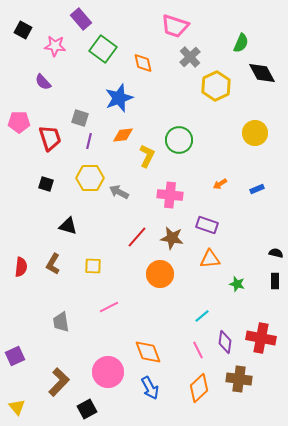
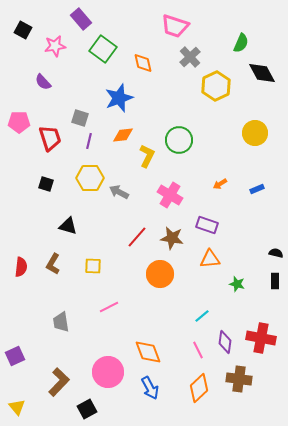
pink star at (55, 46): rotated 15 degrees counterclockwise
pink cross at (170, 195): rotated 25 degrees clockwise
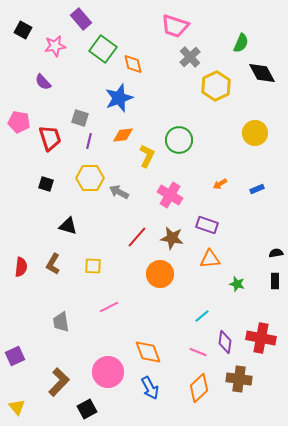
orange diamond at (143, 63): moved 10 px left, 1 px down
pink pentagon at (19, 122): rotated 10 degrees clockwise
black semicircle at (276, 253): rotated 24 degrees counterclockwise
pink line at (198, 350): moved 2 px down; rotated 42 degrees counterclockwise
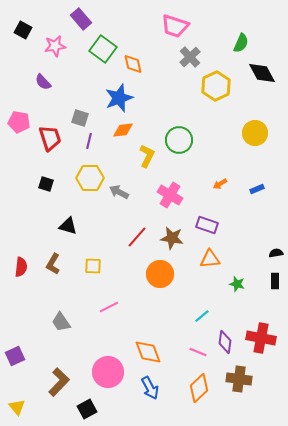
orange diamond at (123, 135): moved 5 px up
gray trapezoid at (61, 322): rotated 25 degrees counterclockwise
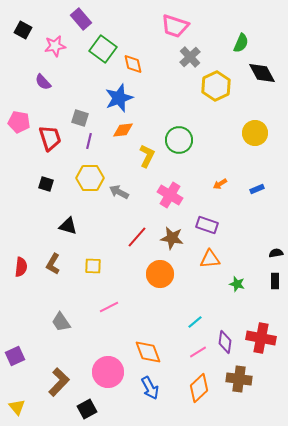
cyan line at (202, 316): moved 7 px left, 6 px down
pink line at (198, 352): rotated 54 degrees counterclockwise
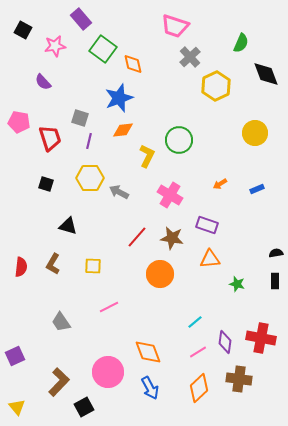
black diamond at (262, 73): moved 4 px right, 1 px down; rotated 8 degrees clockwise
black square at (87, 409): moved 3 px left, 2 px up
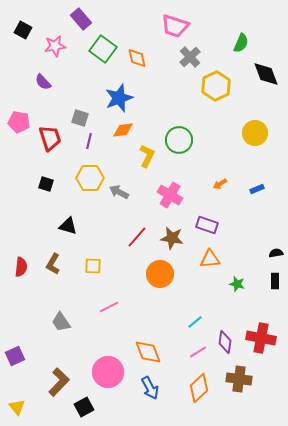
orange diamond at (133, 64): moved 4 px right, 6 px up
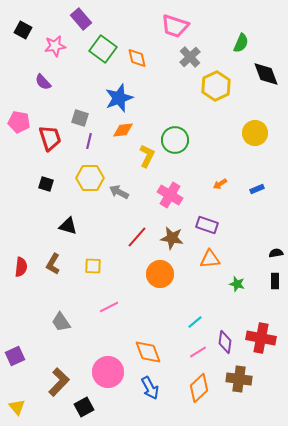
green circle at (179, 140): moved 4 px left
